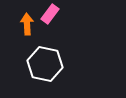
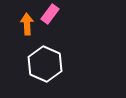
white hexagon: rotated 12 degrees clockwise
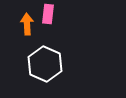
pink rectangle: moved 2 px left; rotated 30 degrees counterclockwise
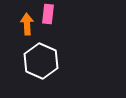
white hexagon: moved 4 px left, 3 px up
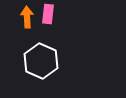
orange arrow: moved 7 px up
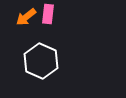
orange arrow: moved 1 px left; rotated 125 degrees counterclockwise
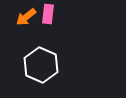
white hexagon: moved 4 px down
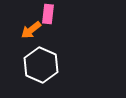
orange arrow: moved 5 px right, 13 px down
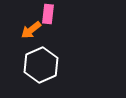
white hexagon: rotated 12 degrees clockwise
